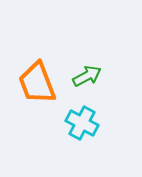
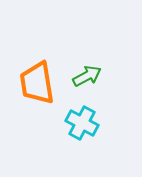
orange trapezoid: rotated 12 degrees clockwise
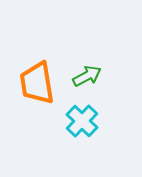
cyan cross: moved 2 px up; rotated 16 degrees clockwise
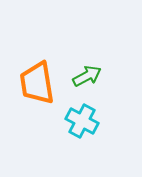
cyan cross: rotated 16 degrees counterclockwise
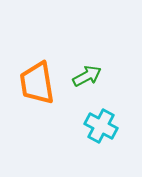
cyan cross: moved 19 px right, 5 px down
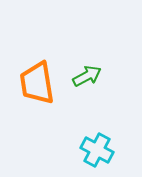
cyan cross: moved 4 px left, 24 px down
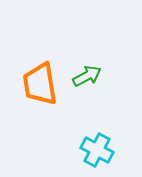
orange trapezoid: moved 3 px right, 1 px down
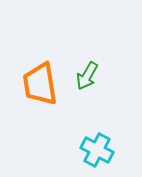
green arrow: rotated 148 degrees clockwise
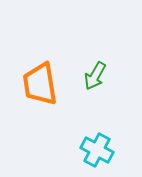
green arrow: moved 8 px right
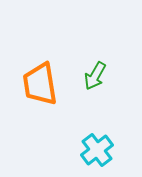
cyan cross: rotated 24 degrees clockwise
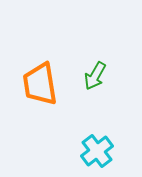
cyan cross: moved 1 px down
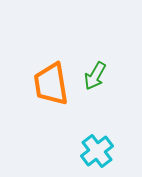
orange trapezoid: moved 11 px right
